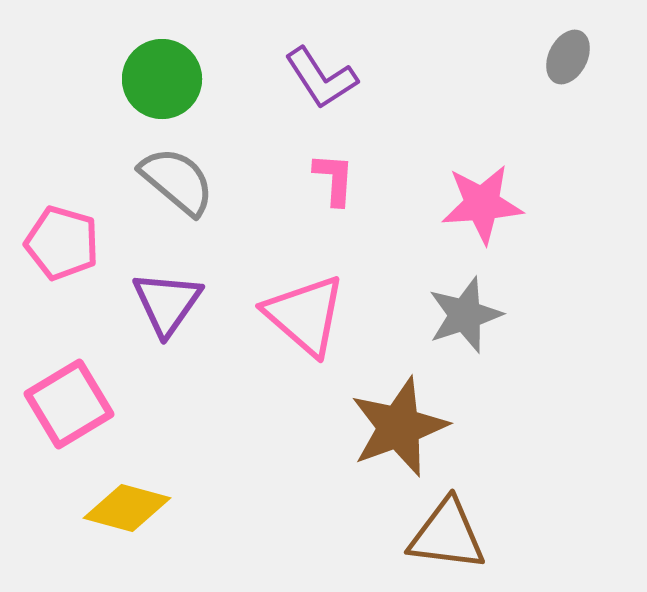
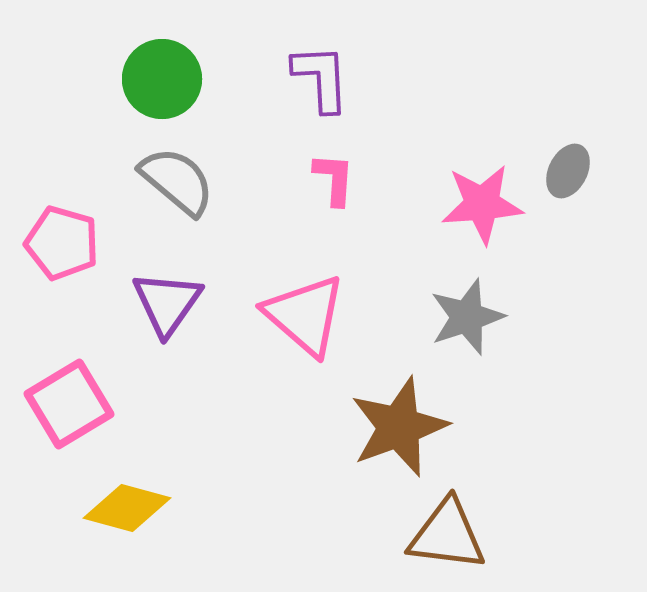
gray ellipse: moved 114 px down
purple L-shape: rotated 150 degrees counterclockwise
gray star: moved 2 px right, 2 px down
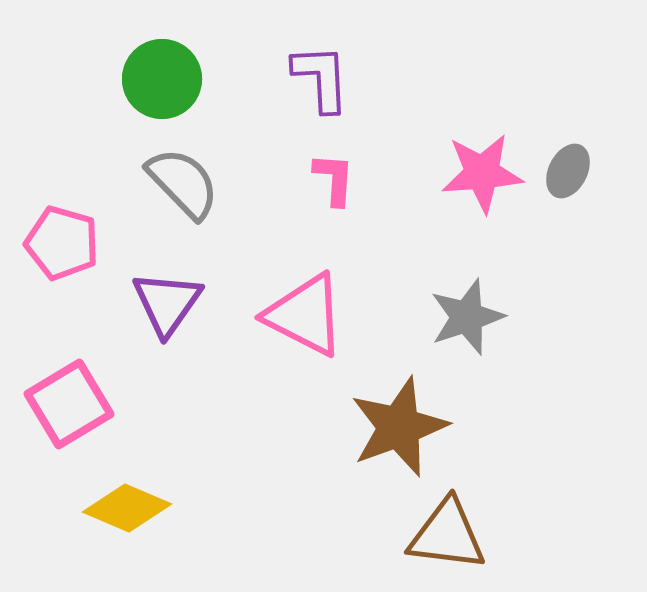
gray semicircle: moved 6 px right, 2 px down; rotated 6 degrees clockwise
pink star: moved 31 px up
pink triangle: rotated 14 degrees counterclockwise
yellow diamond: rotated 8 degrees clockwise
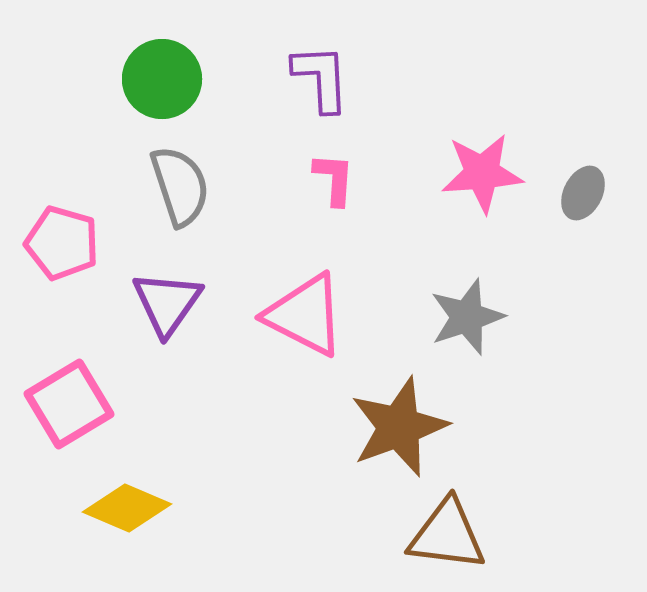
gray ellipse: moved 15 px right, 22 px down
gray semicircle: moved 3 px left, 3 px down; rotated 26 degrees clockwise
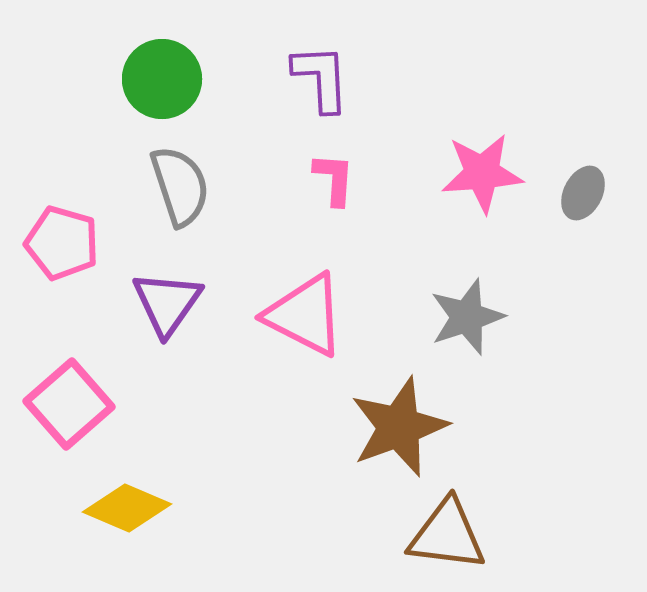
pink square: rotated 10 degrees counterclockwise
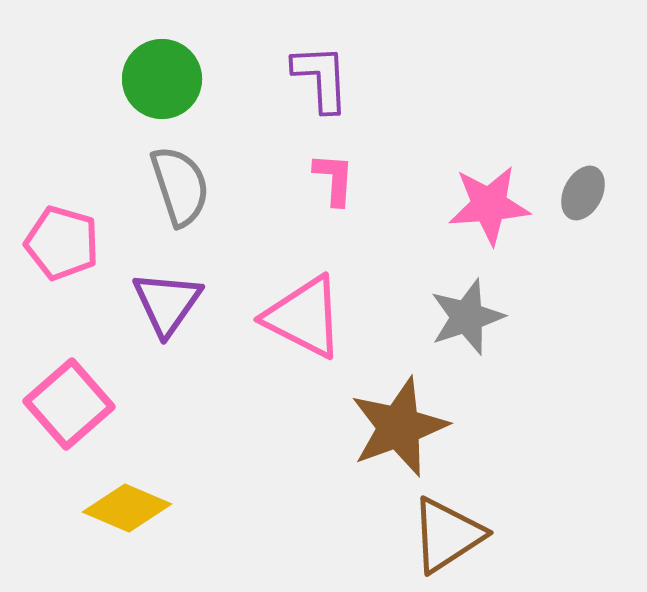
pink star: moved 7 px right, 32 px down
pink triangle: moved 1 px left, 2 px down
brown triangle: rotated 40 degrees counterclockwise
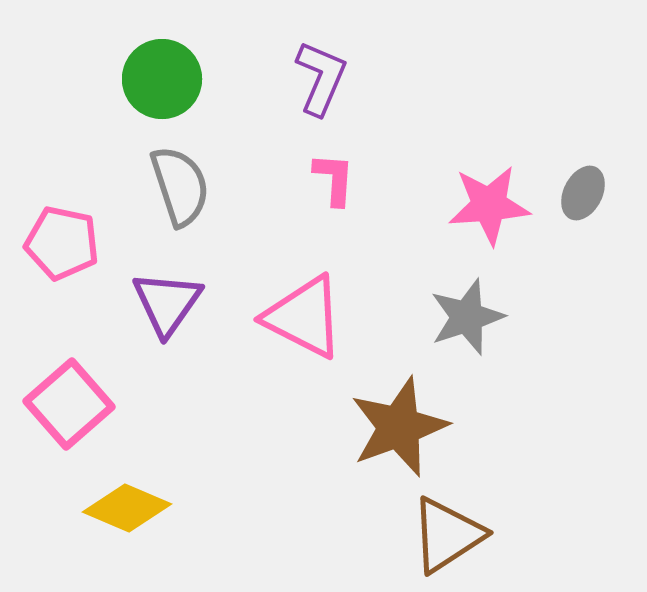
purple L-shape: rotated 26 degrees clockwise
pink pentagon: rotated 4 degrees counterclockwise
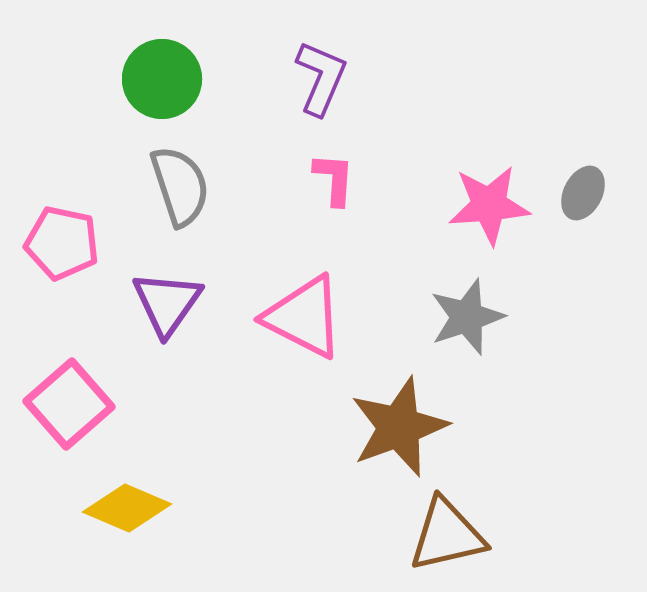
brown triangle: rotated 20 degrees clockwise
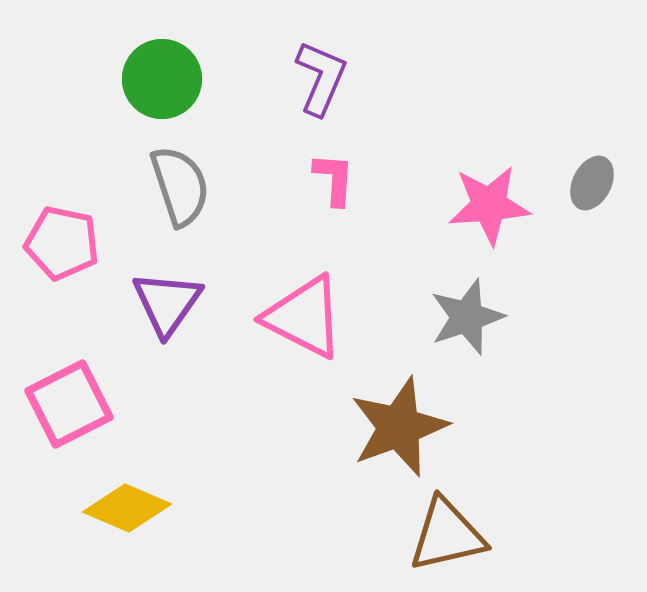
gray ellipse: moved 9 px right, 10 px up
pink square: rotated 14 degrees clockwise
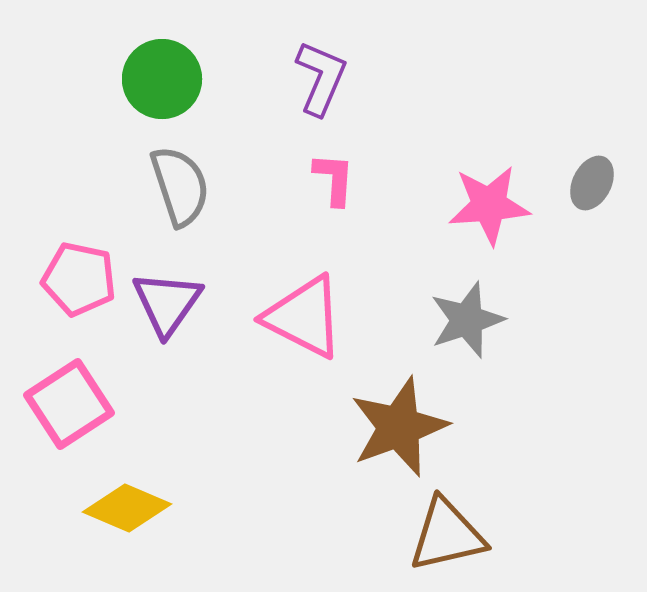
pink pentagon: moved 17 px right, 36 px down
gray star: moved 3 px down
pink square: rotated 6 degrees counterclockwise
